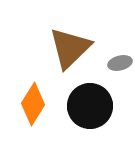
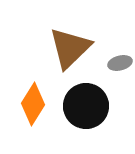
black circle: moved 4 px left
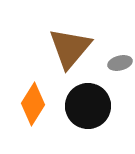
brown triangle: rotated 6 degrees counterclockwise
black circle: moved 2 px right
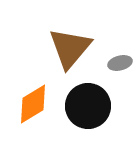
orange diamond: rotated 27 degrees clockwise
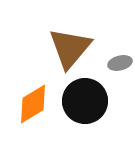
black circle: moved 3 px left, 5 px up
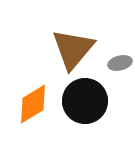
brown triangle: moved 3 px right, 1 px down
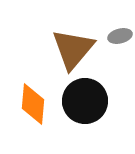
gray ellipse: moved 27 px up
orange diamond: rotated 54 degrees counterclockwise
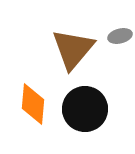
black circle: moved 8 px down
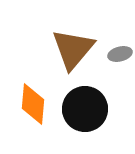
gray ellipse: moved 18 px down
